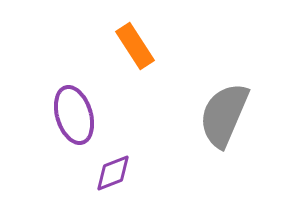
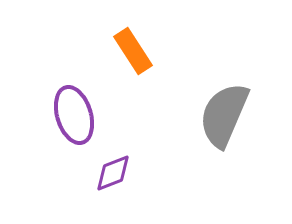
orange rectangle: moved 2 px left, 5 px down
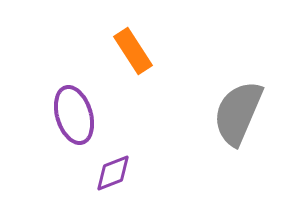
gray semicircle: moved 14 px right, 2 px up
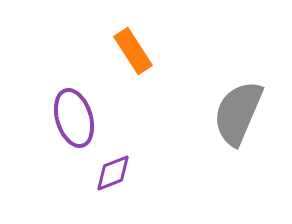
purple ellipse: moved 3 px down
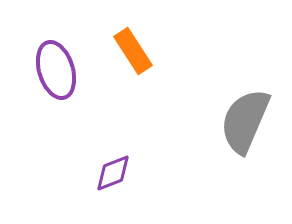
gray semicircle: moved 7 px right, 8 px down
purple ellipse: moved 18 px left, 48 px up
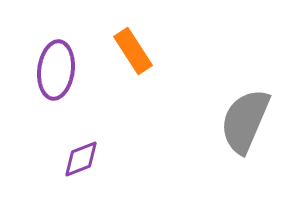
purple ellipse: rotated 24 degrees clockwise
purple diamond: moved 32 px left, 14 px up
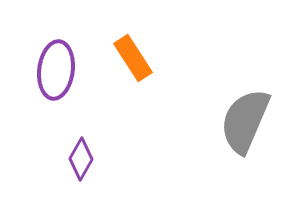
orange rectangle: moved 7 px down
purple diamond: rotated 39 degrees counterclockwise
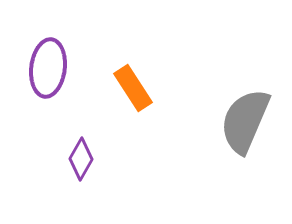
orange rectangle: moved 30 px down
purple ellipse: moved 8 px left, 2 px up
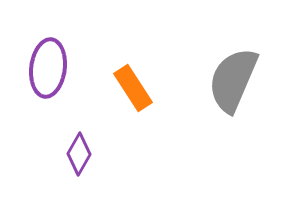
gray semicircle: moved 12 px left, 41 px up
purple diamond: moved 2 px left, 5 px up
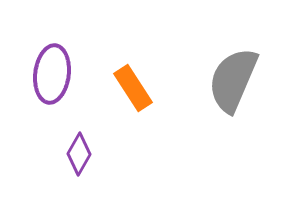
purple ellipse: moved 4 px right, 6 px down
